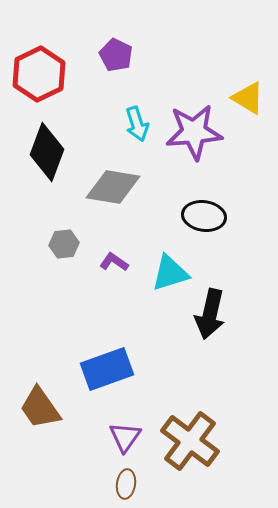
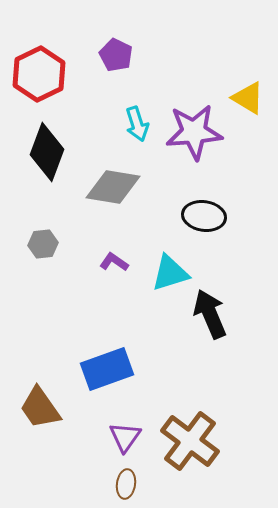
gray hexagon: moved 21 px left
black arrow: rotated 144 degrees clockwise
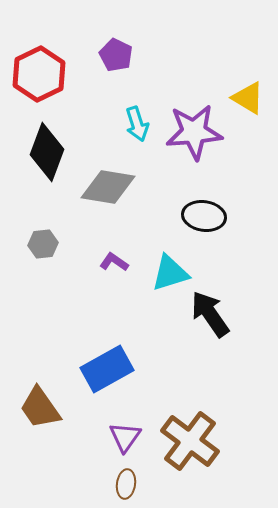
gray diamond: moved 5 px left
black arrow: rotated 12 degrees counterclockwise
blue rectangle: rotated 9 degrees counterclockwise
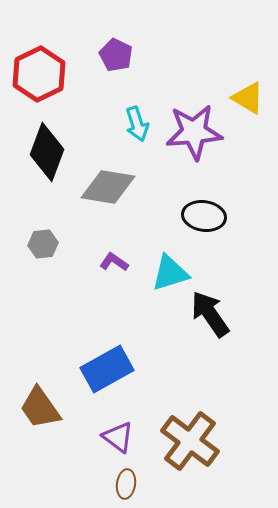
purple triangle: moved 7 px left; rotated 28 degrees counterclockwise
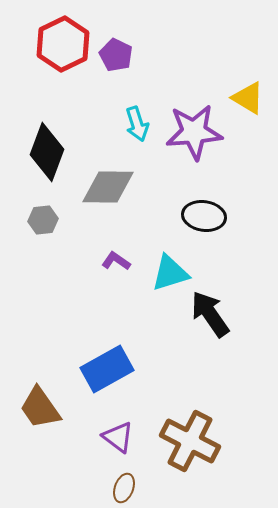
red hexagon: moved 24 px right, 30 px up
gray diamond: rotated 8 degrees counterclockwise
gray hexagon: moved 24 px up
purple L-shape: moved 2 px right, 1 px up
brown cross: rotated 10 degrees counterclockwise
brown ellipse: moved 2 px left, 4 px down; rotated 12 degrees clockwise
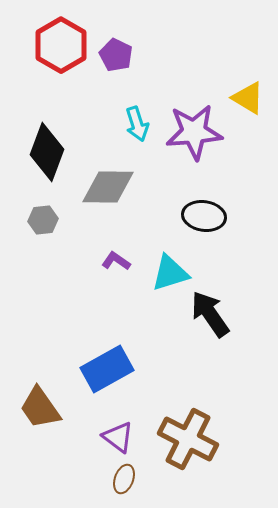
red hexagon: moved 2 px left, 1 px down; rotated 4 degrees counterclockwise
brown cross: moved 2 px left, 2 px up
brown ellipse: moved 9 px up
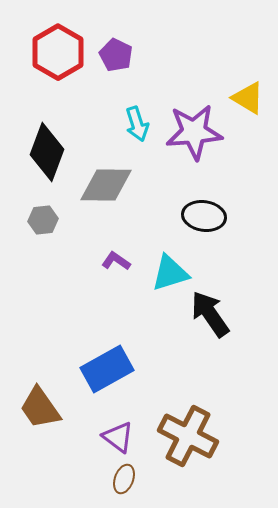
red hexagon: moved 3 px left, 7 px down
gray diamond: moved 2 px left, 2 px up
brown cross: moved 3 px up
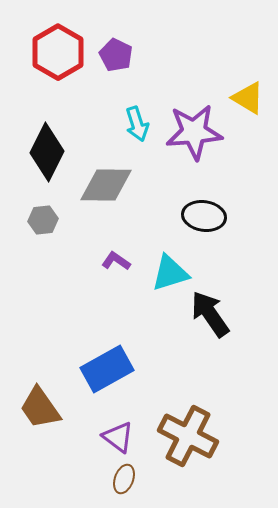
black diamond: rotated 6 degrees clockwise
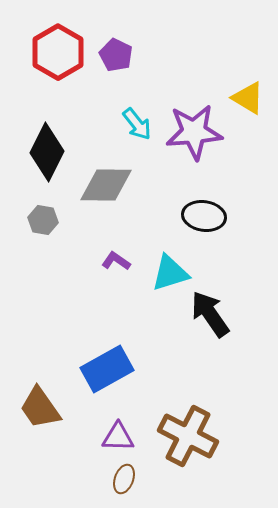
cyan arrow: rotated 20 degrees counterclockwise
gray hexagon: rotated 16 degrees clockwise
purple triangle: rotated 36 degrees counterclockwise
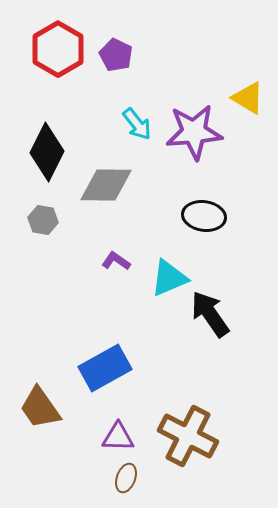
red hexagon: moved 3 px up
cyan triangle: moved 1 px left, 5 px down; rotated 6 degrees counterclockwise
blue rectangle: moved 2 px left, 1 px up
brown ellipse: moved 2 px right, 1 px up
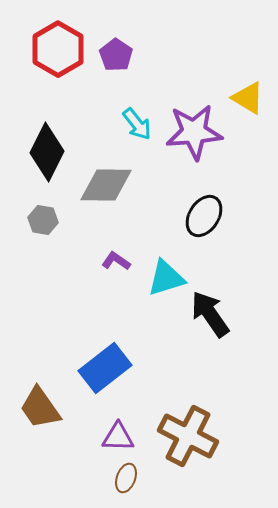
purple pentagon: rotated 8 degrees clockwise
black ellipse: rotated 66 degrees counterclockwise
cyan triangle: moved 3 px left; rotated 6 degrees clockwise
blue rectangle: rotated 9 degrees counterclockwise
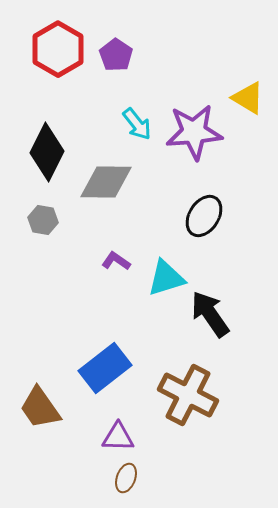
gray diamond: moved 3 px up
brown cross: moved 41 px up
